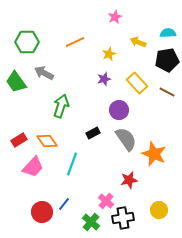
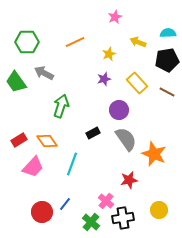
blue line: moved 1 px right
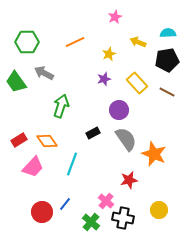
black cross: rotated 20 degrees clockwise
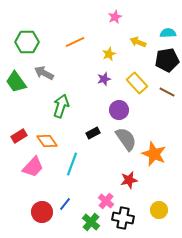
red rectangle: moved 4 px up
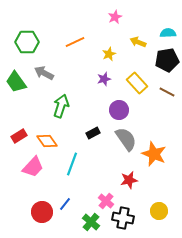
yellow circle: moved 1 px down
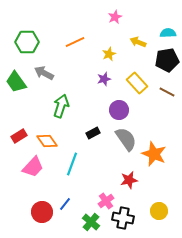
pink cross: rotated 14 degrees clockwise
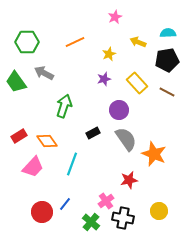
green arrow: moved 3 px right
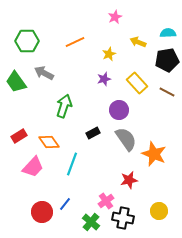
green hexagon: moved 1 px up
orange diamond: moved 2 px right, 1 px down
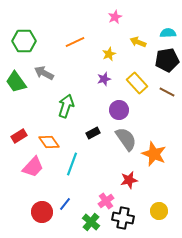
green hexagon: moved 3 px left
green arrow: moved 2 px right
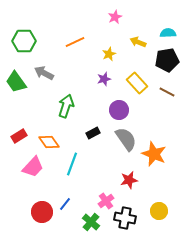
black cross: moved 2 px right
